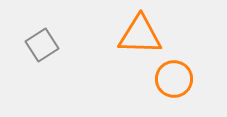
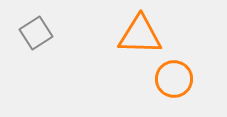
gray square: moved 6 px left, 12 px up
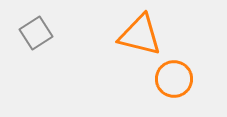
orange triangle: rotated 12 degrees clockwise
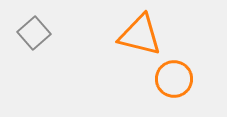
gray square: moved 2 px left; rotated 8 degrees counterclockwise
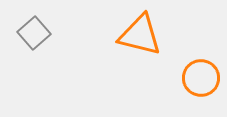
orange circle: moved 27 px right, 1 px up
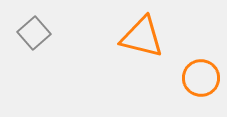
orange triangle: moved 2 px right, 2 px down
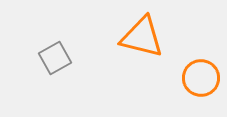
gray square: moved 21 px right, 25 px down; rotated 12 degrees clockwise
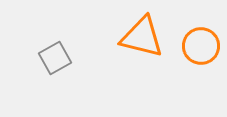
orange circle: moved 32 px up
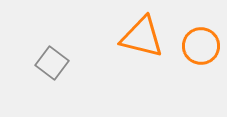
gray square: moved 3 px left, 5 px down; rotated 24 degrees counterclockwise
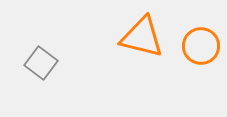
gray square: moved 11 px left
